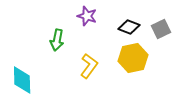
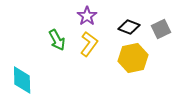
purple star: rotated 18 degrees clockwise
green arrow: rotated 40 degrees counterclockwise
yellow L-shape: moved 22 px up
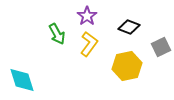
gray square: moved 18 px down
green arrow: moved 6 px up
yellow hexagon: moved 6 px left, 8 px down
cyan diamond: rotated 16 degrees counterclockwise
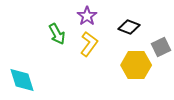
yellow hexagon: moved 9 px right, 1 px up; rotated 12 degrees clockwise
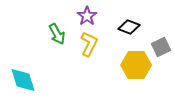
yellow L-shape: rotated 10 degrees counterclockwise
cyan diamond: moved 1 px right
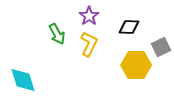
purple star: moved 2 px right
black diamond: rotated 20 degrees counterclockwise
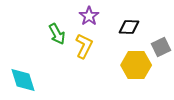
yellow L-shape: moved 5 px left, 2 px down
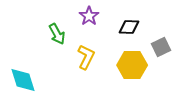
yellow L-shape: moved 2 px right, 11 px down
yellow hexagon: moved 4 px left
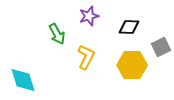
purple star: rotated 18 degrees clockwise
